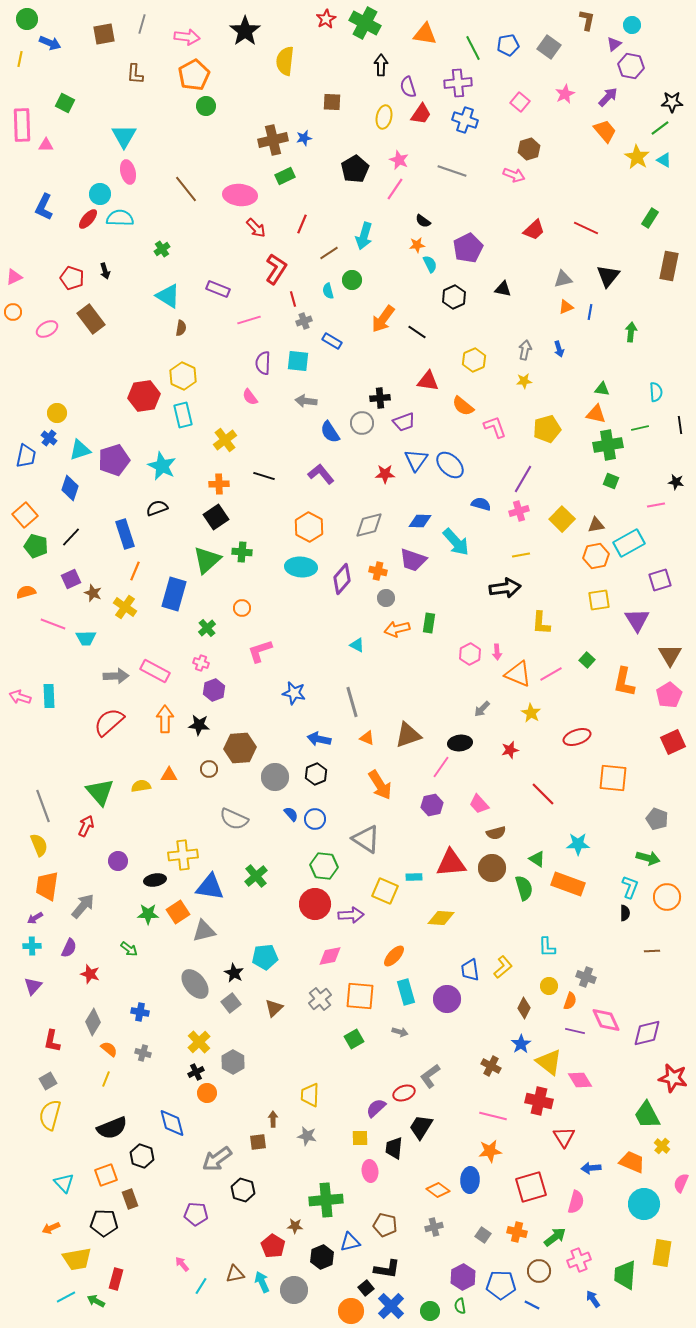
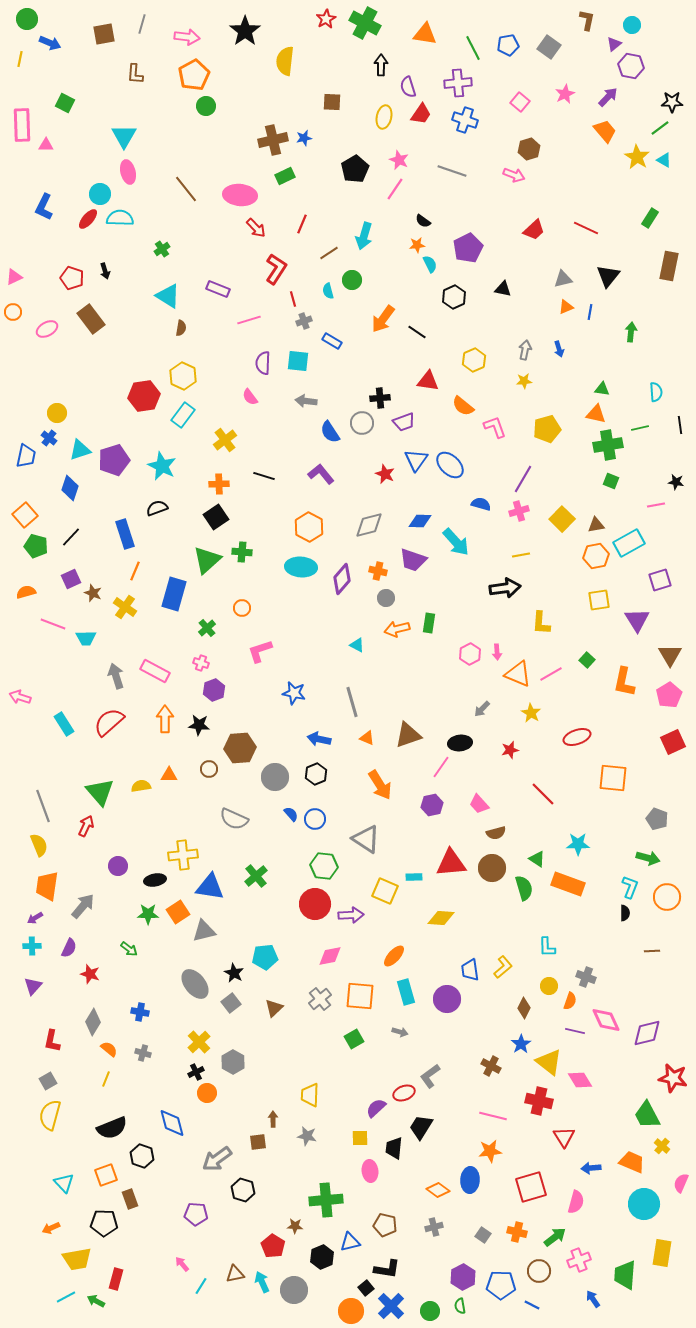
cyan rectangle at (183, 415): rotated 50 degrees clockwise
red star at (385, 474): rotated 24 degrees clockwise
gray arrow at (116, 676): rotated 105 degrees counterclockwise
cyan rectangle at (49, 696): moved 15 px right, 28 px down; rotated 30 degrees counterclockwise
purple circle at (118, 861): moved 5 px down
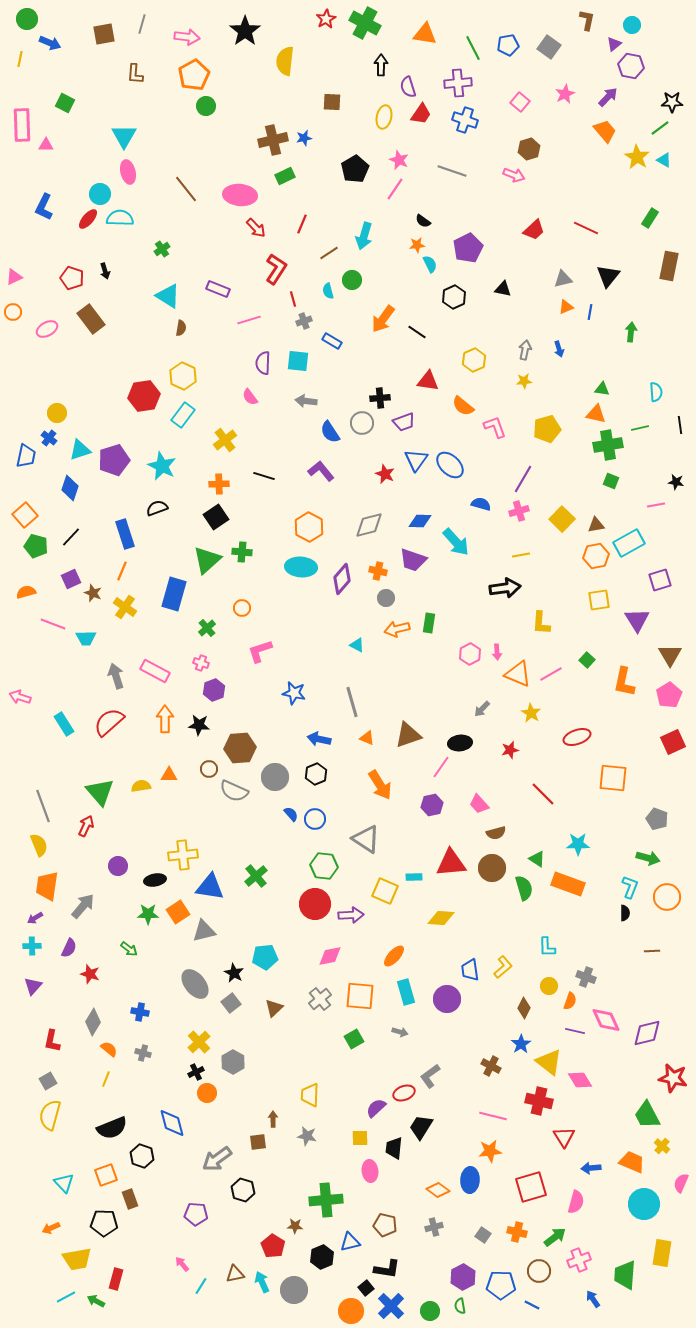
purple L-shape at (321, 474): moved 3 px up
orange line at (135, 571): moved 13 px left
gray semicircle at (234, 819): moved 28 px up
